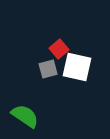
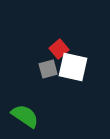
white square: moved 4 px left
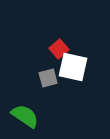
gray square: moved 9 px down
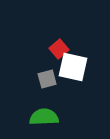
gray square: moved 1 px left, 1 px down
green semicircle: moved 19 px right, 1 px down; rotated 36 degrees counterclockwise
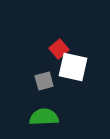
gray square: moved 3 px left, 2 px down
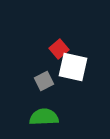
gray square: rotated 12 degrees counterclockwise
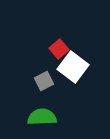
white square: rotated 24 degrees clockwise
green semicircle: moved 2 px left
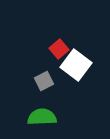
white square: moved 3 px right, 2 px up
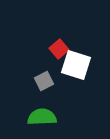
white square: rotated 20 degrees counterclockwise
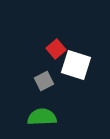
red square: moved 3 px left
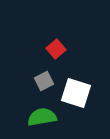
white square: moved 28 px down
green semicircle: rotated 8 degrees counterclockwise
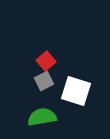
red square: moved 10 px left, 12 px down
white square: moved 2 px up
